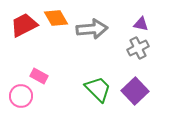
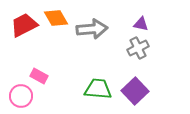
green trapezoid: rotated 40 degrees counterclockwise
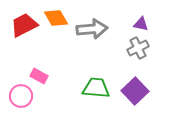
green trapezoid: moved 2 px left, 1 px up
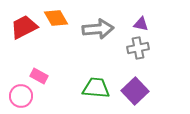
red trapezoid: moved 2 px down
gray arrow: moved 6 px right
gray cross: rotated 15 degrees clockwise
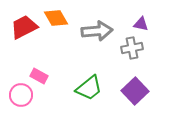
gray arrow: moved 1 px left, 2 px down
gray cross: moved 6 px left
green trapezoid: moved 7 px left; rotated 136 degrees clockwise
pink circle: moved 1 px up
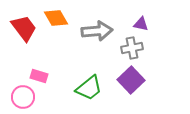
red trapezoid: moved 1 px down; rotated 80 degrees clockwise
pink rectangle: rotated 12 degrees counterclockwise
purple square: moved 4 px left, 11 px up
pink circle: moved 2 px right, 2 px down
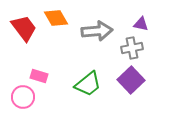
green trapezoid: moved 1 px left, 4 px up
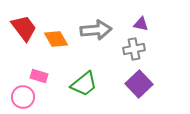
orange diamond: moved 21 px down
gray arrow: moved 1 px left, 1 px up
gray cross: moved 2 px right, 1 px down
purple square: moved 8 px right, 4 px down
green trapezoid: moved 4 px left
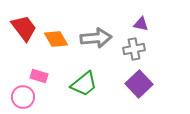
gray arrow: moved 8 px down
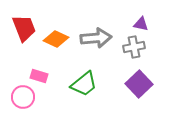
red trapezoid: rotated 16 degrees clockwise
orange diamond: rotated 35 degrees counterclockwise
gray cross: moved 2 px up
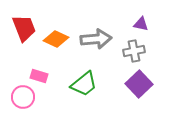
gray arrow: moved 1 px down
gray cross: moved 4 px down
